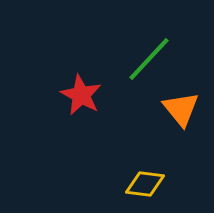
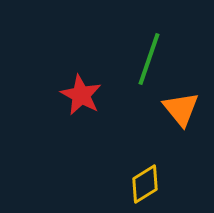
green line: rotated 24 degrees counterclockwise
yellow diamond: rotated 39 degrees counterclockwise
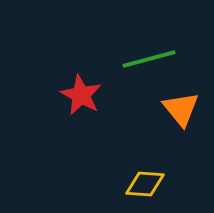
green line: rotated 56 degrees clockwise
yellow diamond: rotated 36 degrees clockwise
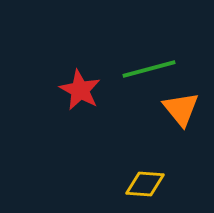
green line: moved 10 px down
red star: moved 1 px left, 5 px up
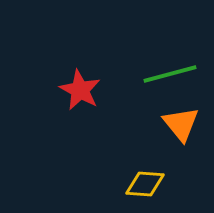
green line: moved 21 px right, 5 px down
orange triangle: moved 15 px down
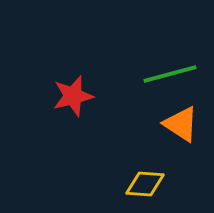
red star: moved 7 px left, 6 px down; rotated 30 degrees clockwise
orange triangle: rotated 18 degrees counterclockwise
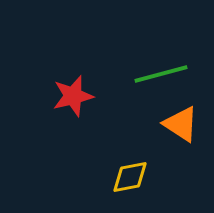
green line: moved 9 px left
yellow diamond: moved 15 px left, 7 px up; rotated 15 degrees counterclockwise
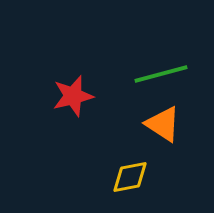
orange triangle: moved 18 px left
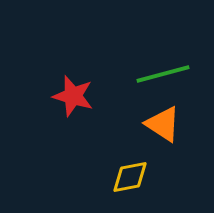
green line: moved 2 px right
red star: rotated 30 degrees clockwise
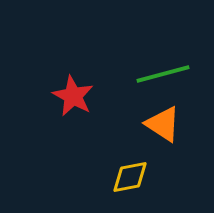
red star: rotated 12 degrees clockwise
